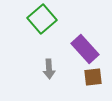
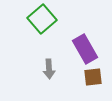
purple rectangle: rotated 12 degrees clockwise
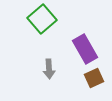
brown square: moved 1 px right, 1 px down; rotated 18 degrees counterclockwise
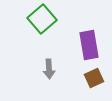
purple rectangle: moved 4 px right, 4 px up; rotated 20 degrees clockwise
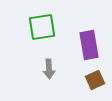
green square: moved 8 px down; rotated 32 degrees clockwise
brown square: moved 1 px right, 2 px down
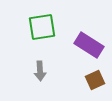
purple rectangle: rotated 48 degrees counterclockwise
gray arrow: moved 9 px left, 2 px down
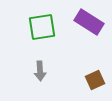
purple rectangle: moved 23 px up
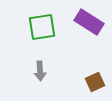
brown square: moved 2 px down
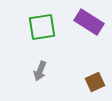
gray arrow: rotated 24 degrees clockwise
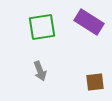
gray arrow: rotated 42 degrees counterclockwise
brown square: rotated 18 degrees clockwise
